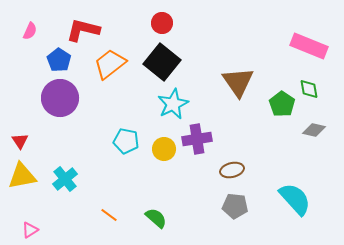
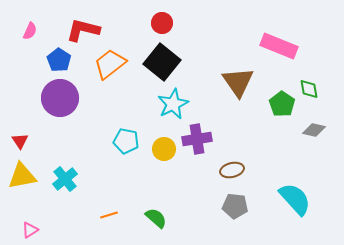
pink rectangle: moved 30 px left
orange line: rotated 54 degrees counterclockwise
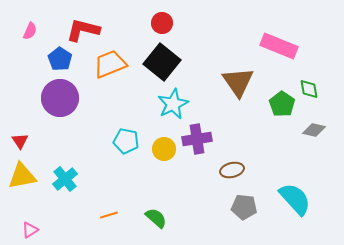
blue pentagon: moved 1 px right, 1 px up
orange trapezoid: rotated 16 degrees clockwise
gray pentagon: moved 9 px right, 1 px down
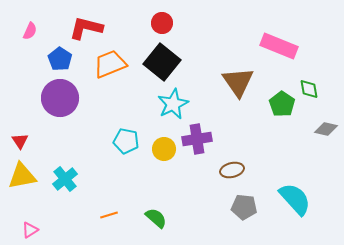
red L-shape: moved 3 px right, 2 px up
gray diamond: moved 12 px right, 1 px up
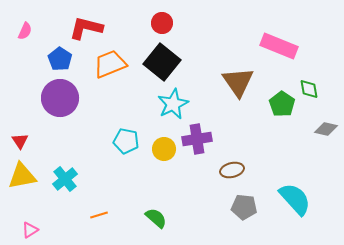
pink semicircle: moved 5 px left
orange line: moved 10 px left
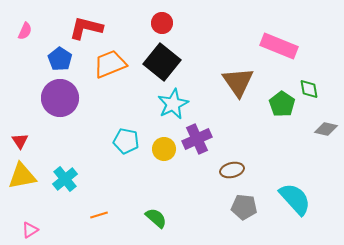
purple cross: rotated 16 degrees counterclockwise
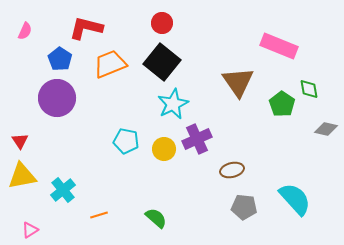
purple circle: moved 3 px left
cyan cross: moved 2 px left, 11 px down
